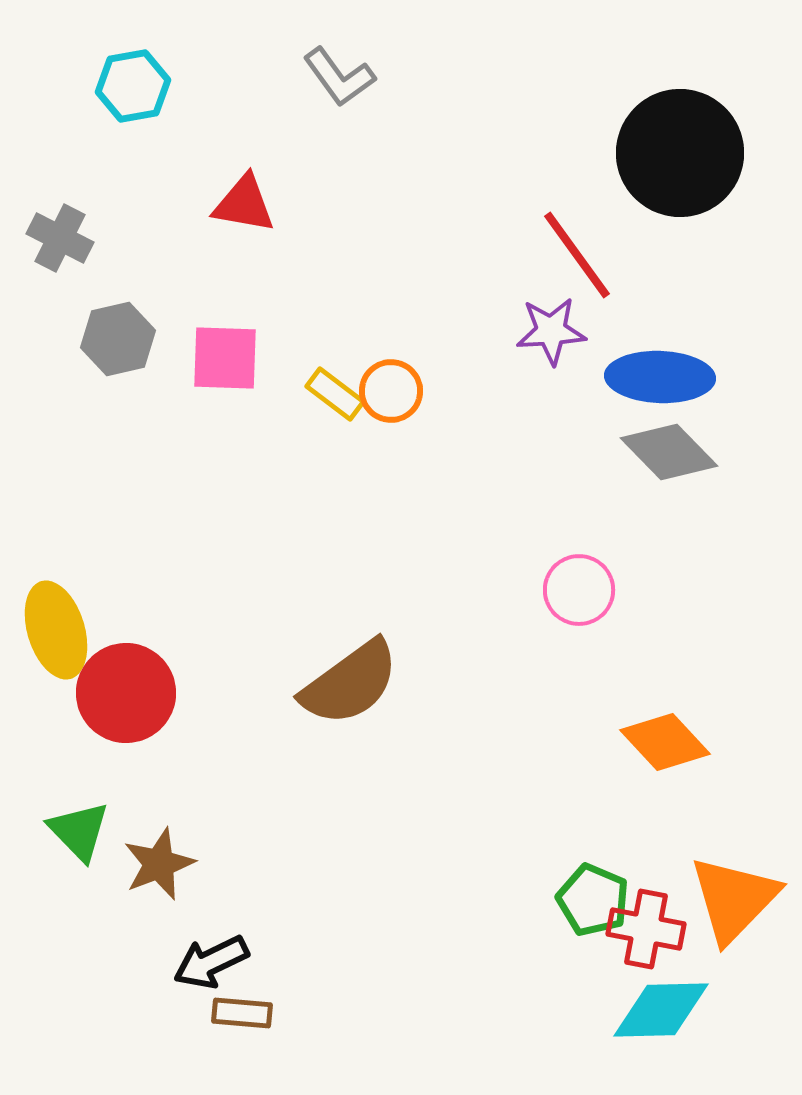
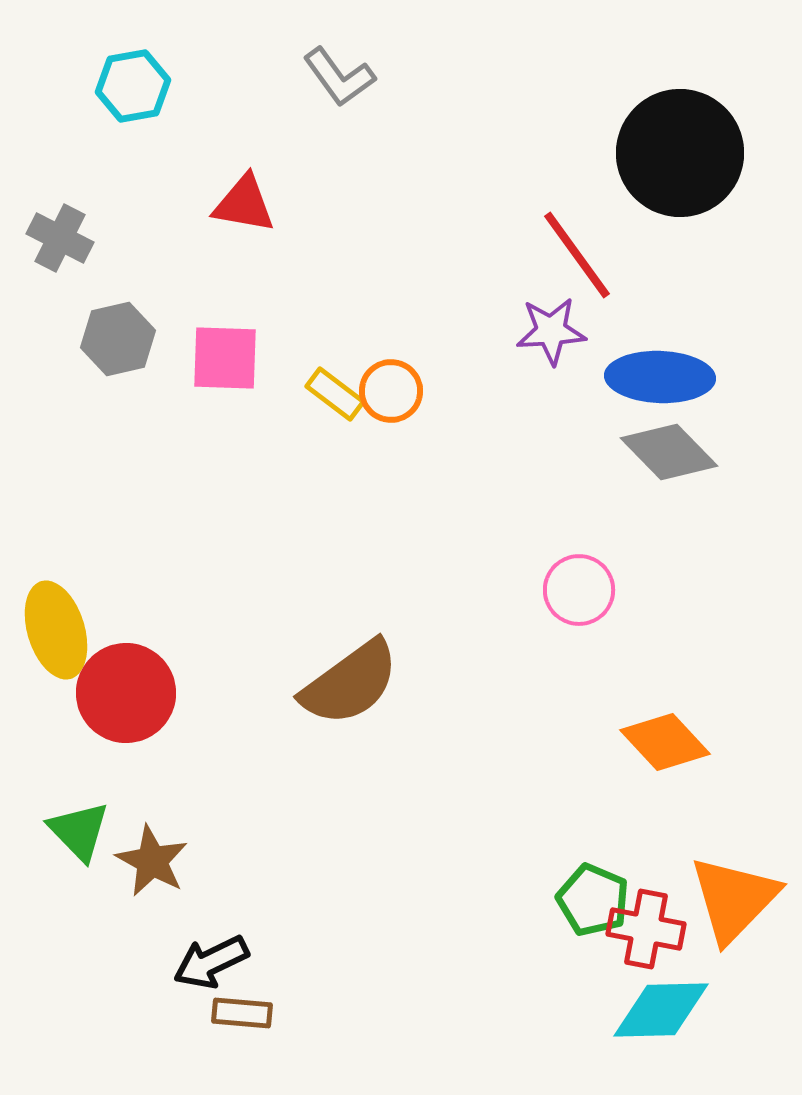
brown star: moved 7 px left, 3 px up; rotated 22 degrees counterclockwise
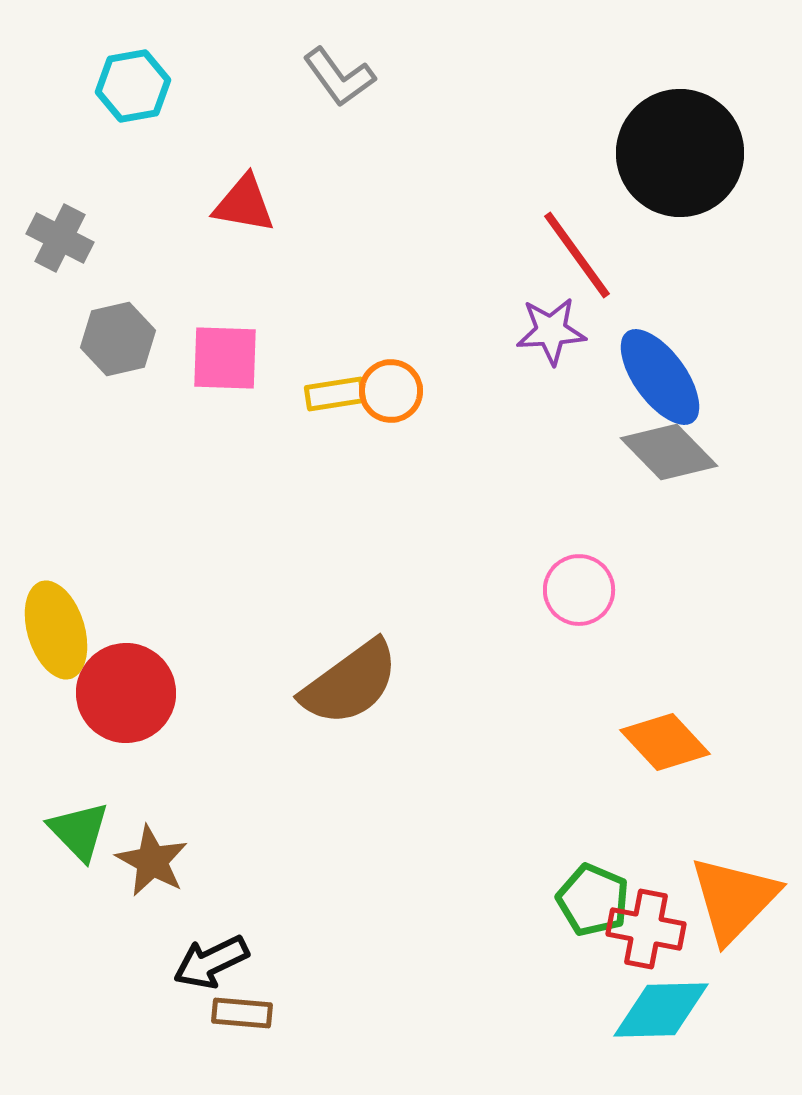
blue ellipse: rotated 52 degrees clockwise
yellow rectangle: rotated 46 degrees counterclockwise
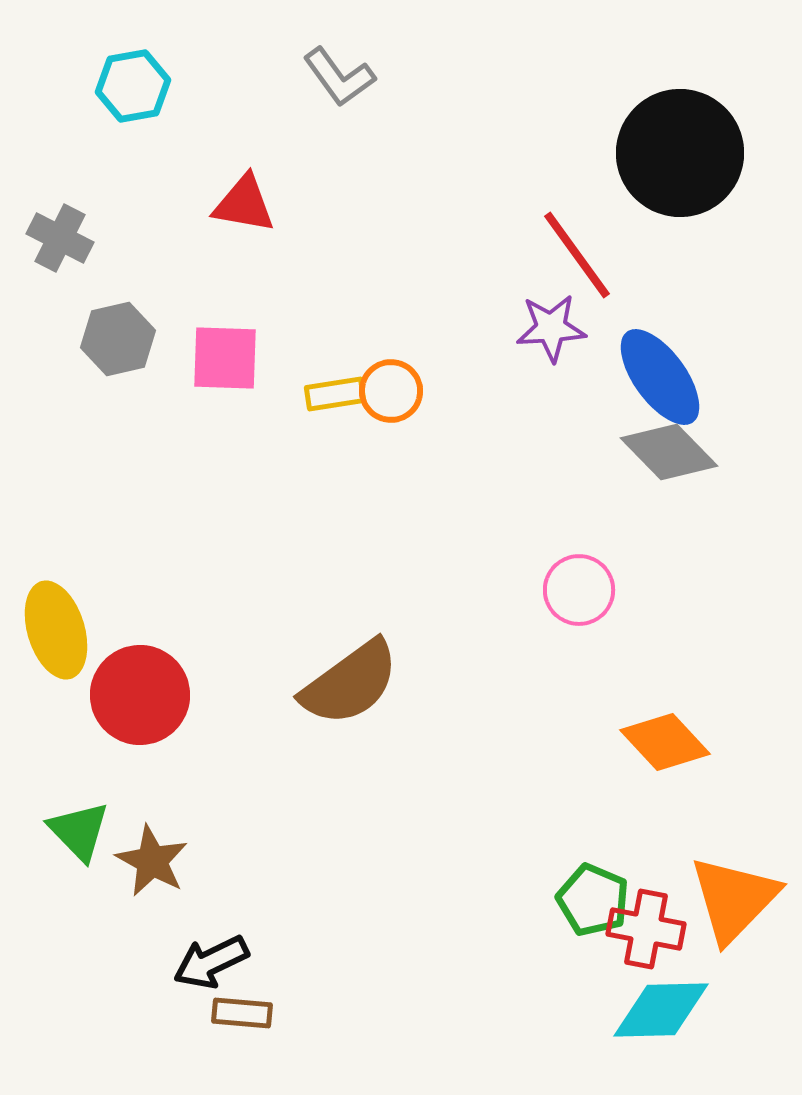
purple star: moved 3 px up
red circle: moved 14 px right, 2 px down
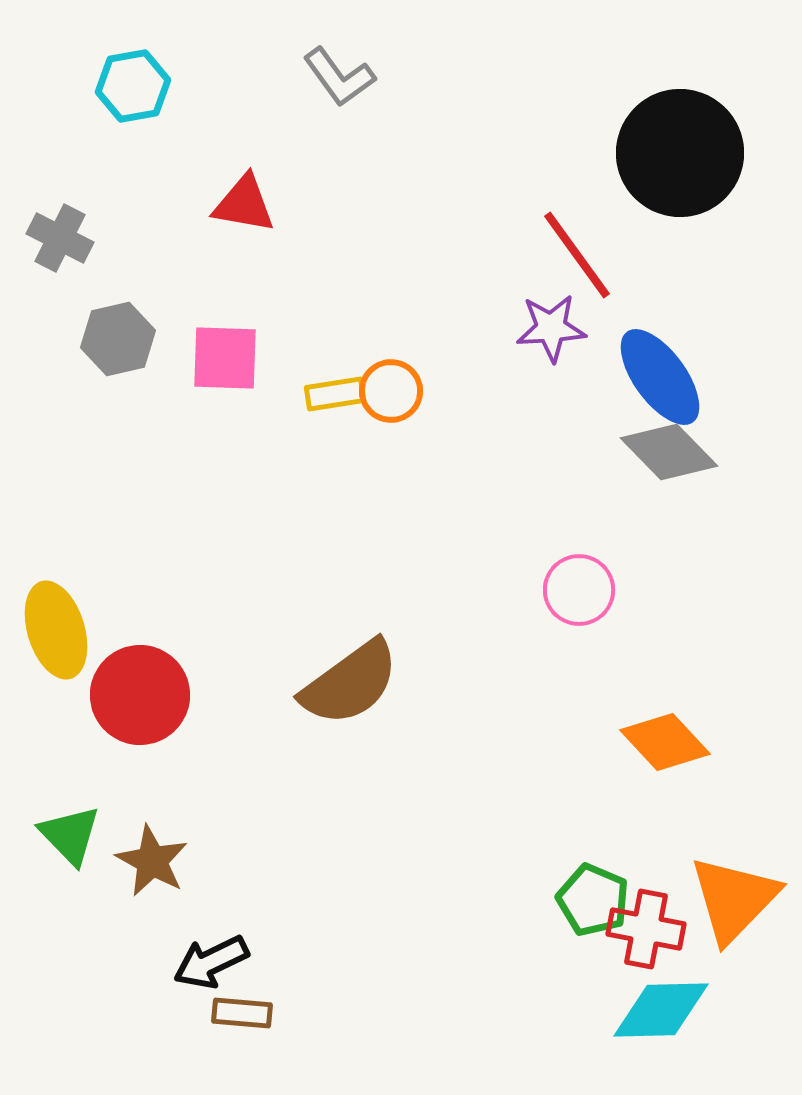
green triangle: moved 9 px left, 4 px down
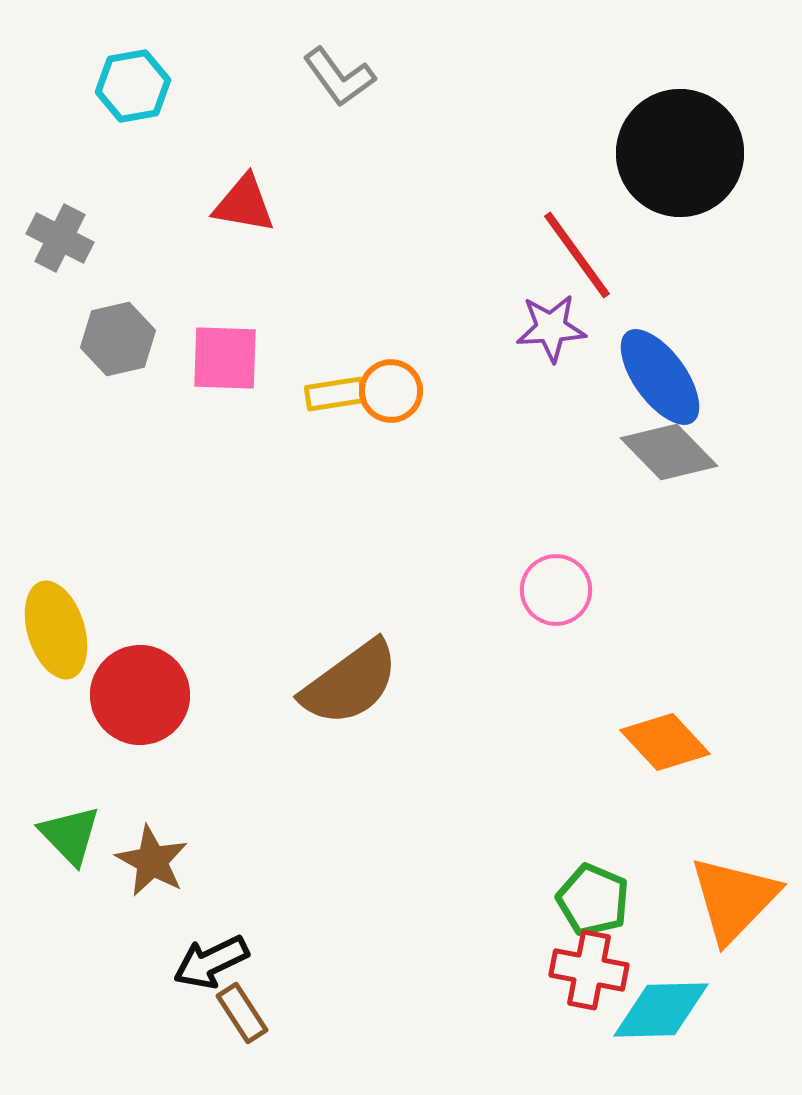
pink circle: moved 23 px left
red cross: moved 57 px left, 41 px down
brown rectangle: rotated 52 degrees clockwise
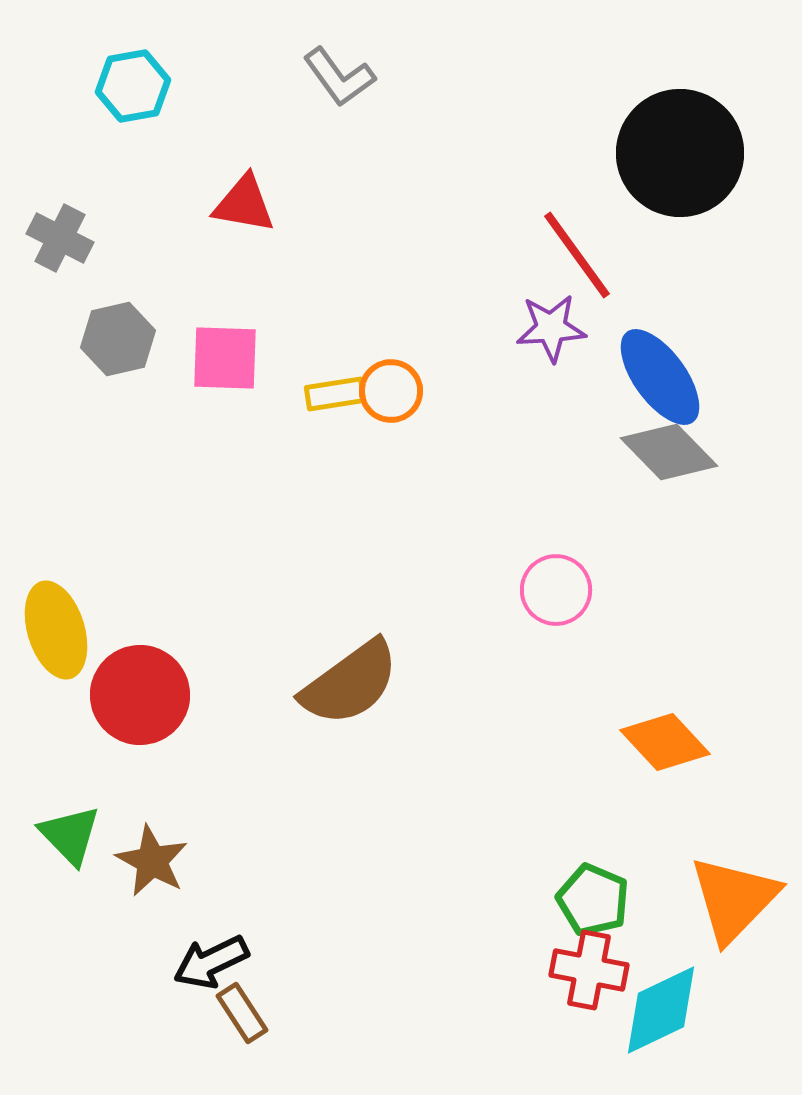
cyan diamond: rotated 24 degrees counterclockwise
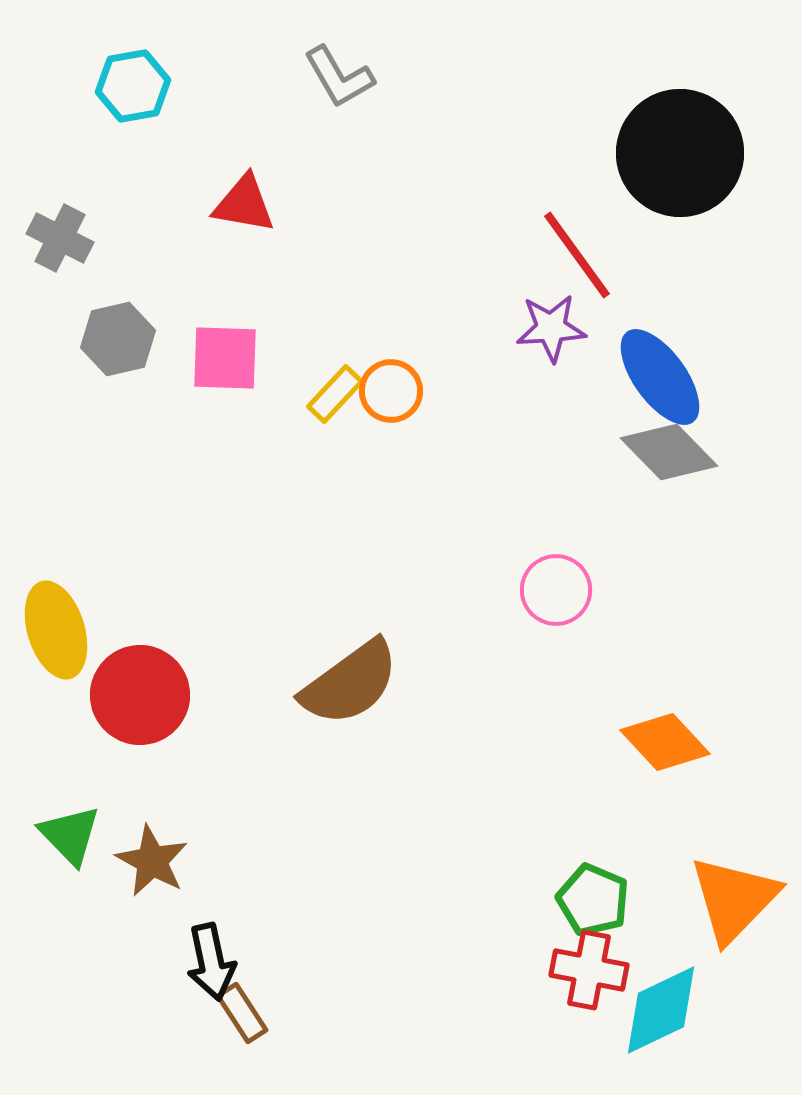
gray L-shape: rotated 6 degrees clockwise
yellow rectangle: rotated 38 degrees counterclockwise
black arrow: rotated 76 degrees counterclockwise
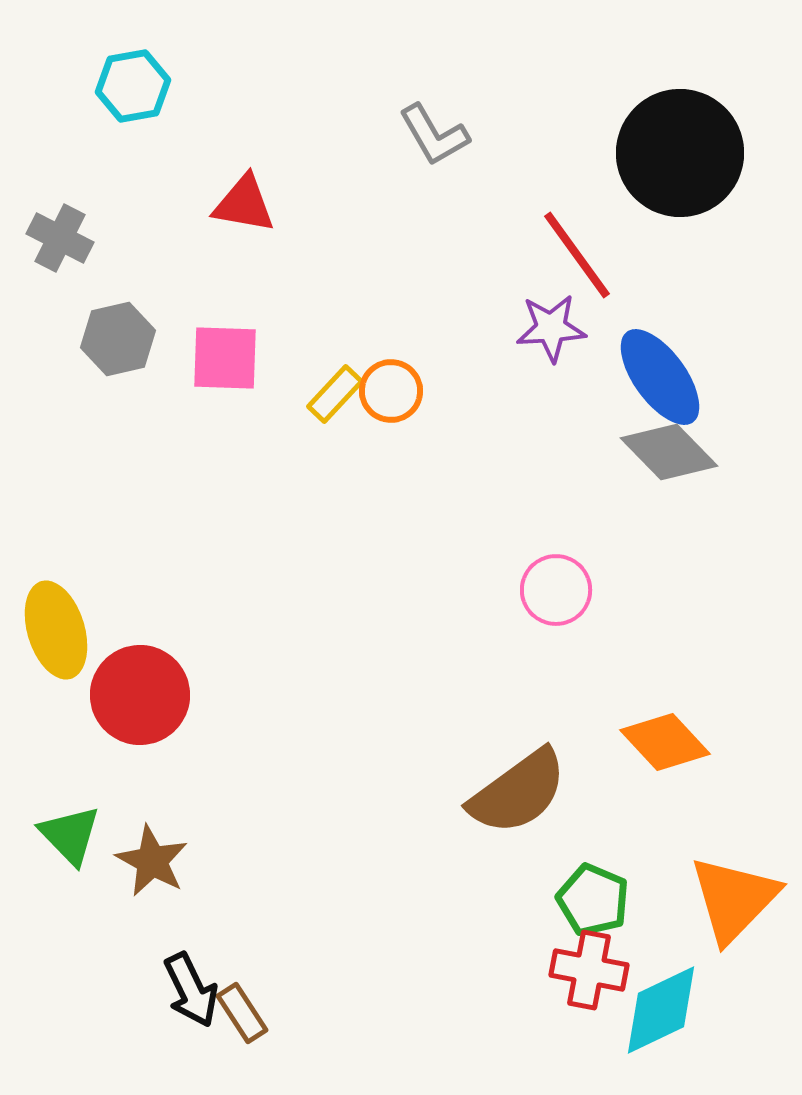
gray L-shape: moved 95 px right, 58 px down
brown semicircle: moved 168 px right, 109 px down
black arrow: moved 20 px left, 28 px down; rotated 14 degrees counterclockwise
